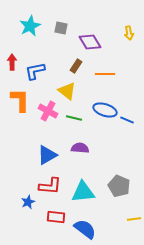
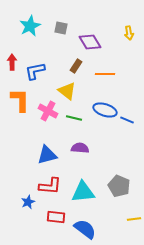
blue triangle: rotated 15 degrees clockwise
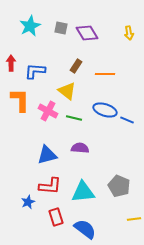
purple diamond: moved 3 px left, 9 px up
red arrow: moved 1 px left, 1 px down
blue L-shape: rotated 15 degrees clockwise
red rectangle: rotated 66 degrees clockwise
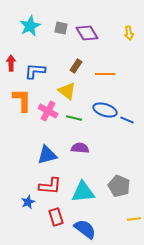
orange L-shape: moved 2 px right
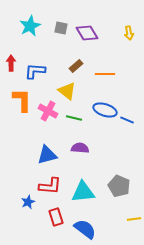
brown rectangle: rotated 16 degrees clockwise
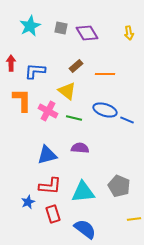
red rectangle: moved 3 px left, 3 px up
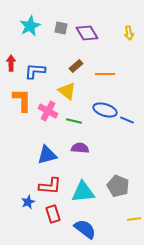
green line: moved 3 px down
gray pentagon: moved 1 px left
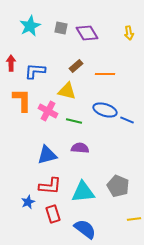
yellow triangle: rotated 24 degrees counterclockwise
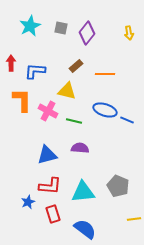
purple diamond: rotated 70 degrees clockwise
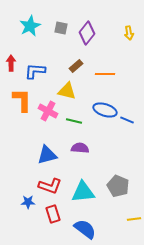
red L-shape: rotated 15 degrees clockwise
blue star: rotated 24 degrees clockwise
